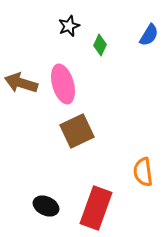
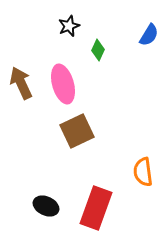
green diamond: moved 2 px left, 5 px down
brown arrow: rotated 48 degrees clockwise
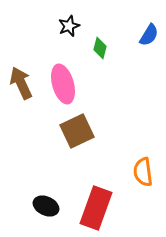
green diamond: moved 2 px right, 2 px up; rotated 10 degrees counterclockwise
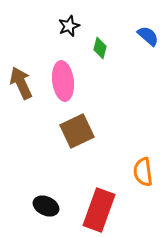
blue semicircle: moved 1 px left, 1 px down; rotated 80 degrees counterclockwise
pink ellipse: moved 3 px up; rotated 9 degrees clockwise
red rectangle: moved 3 px right, 2 px down
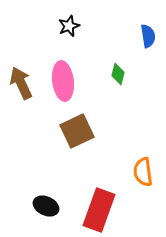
blue semicircle: rotated 40 degrees clockwise
green diamond: moved 18 px right, 26 px down
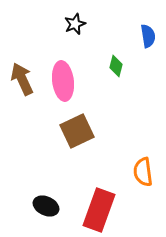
black star: moved 6 px right, 2 px up
green diamond: moved 2 px left, 8 px up
brown arrow: moved 1 px right, 4 px up
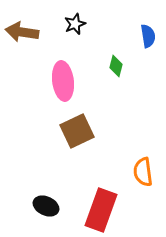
brown arrow: moved 47 px up; rotated 56 degrees counterclockwise
red rectangle: moved 2 px right
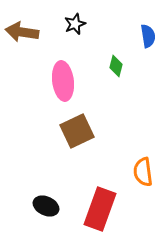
red rectangle: moved 1 px left, 1 px up
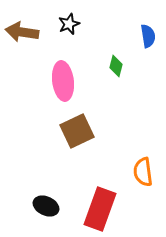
black star: moved 6 px left
